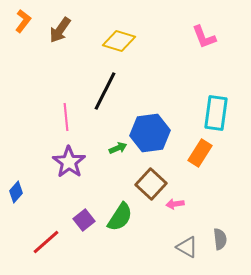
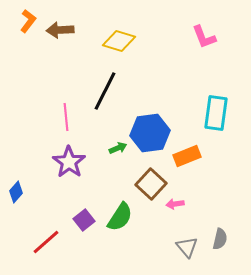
orange L-shape: moved 5 px right
brown arrow: rotated 52 degrees clockwise
orange rectangle: moved 13 px left, 3 px down; rotated 36 degrees clockwise
gray semicircle: rotated 20 degrees clockwise
gray triangle: rotated 20 degrees clockwise
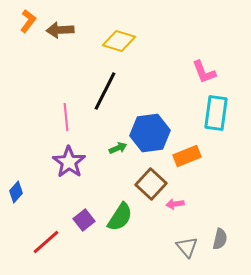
pink L-shape: moved 35 px down
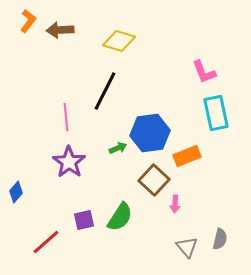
cyan rectangle: rotated 20 degrees counterclockwise
brown square: moved 3 px right, 4 px up
pink arrow: rotated 78 degrees counterclockwise
purple square: rotated 25 degrees clockwise
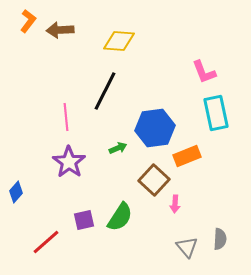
yellow diamond: rotated 12 degrees counterclockwise
blue hexagon: moved 5 px right, 5 px up
gray semicircle: rotated 10 degrees counterclockwise
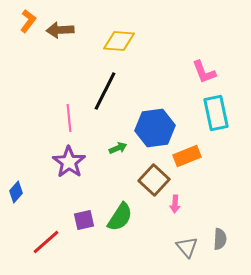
pink line: moved 3 px right, 1 px down
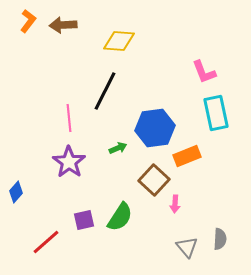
brown arrow: moved 3 px right, 5 px up
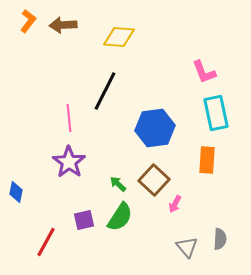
yellow diamond: moved 4 px up
green arrow: moved 36 px down; rotated 114 degrees counterclockwise
orange rectangle: moved 20 px right, 4 px down; rotated 64 degrees counterclockwise
blue diamond: rotated 30 degrees counterclockwise
pink arrow: rotated 24 degrees clockwise
red line: rotated 20 degrees counterclockwise
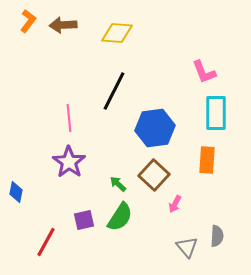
yellow diamond: moved 2 px left, 4 px up
black line: moved 9 px right
cyan rectangle: rotated 12 degrees clockwise
brown square: moved 5 px up
gray semicircle: moved 3 px left, 3 px up
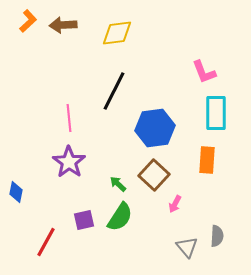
orange L-shape: rotated 10 degrees clockwise
yellow diamond: rotated 12 degrees counterclockwise
